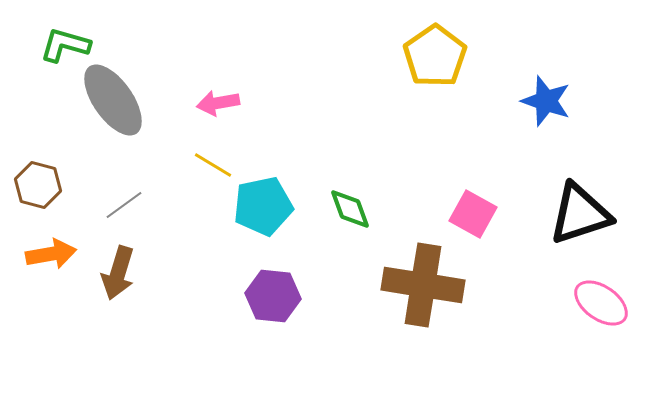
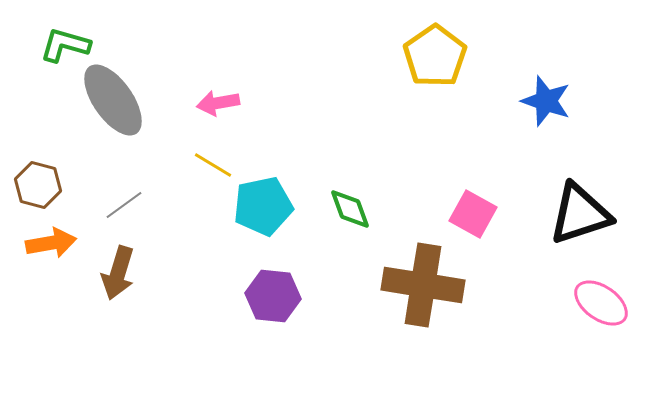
orange arrow: moved 11 px up
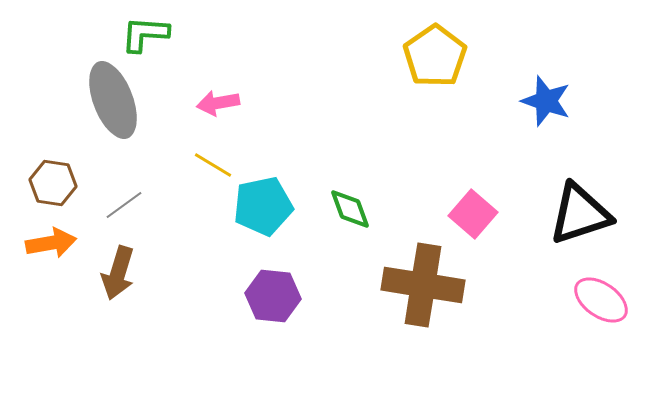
green L-shape: moved 80 px right, 11 px up; rotated 12 degrees counterclockwise
gray ellipse: rotated 14 degrees clockwise
brown hexagon: moved 15 px right, 2 px up; rotated 6 degrees counterclockwise
pink square: rotated 12 degrees clockwise
pink ellipse: moved 3 px up
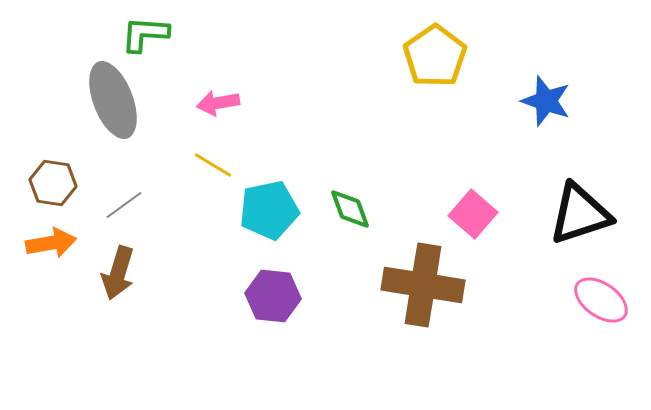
cyan pentagon: moved 6 px right, 4 px down
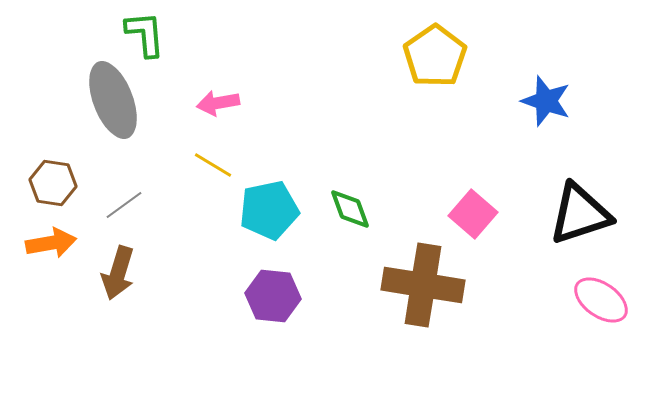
green L-shape: rotated 81 degrees clockwise
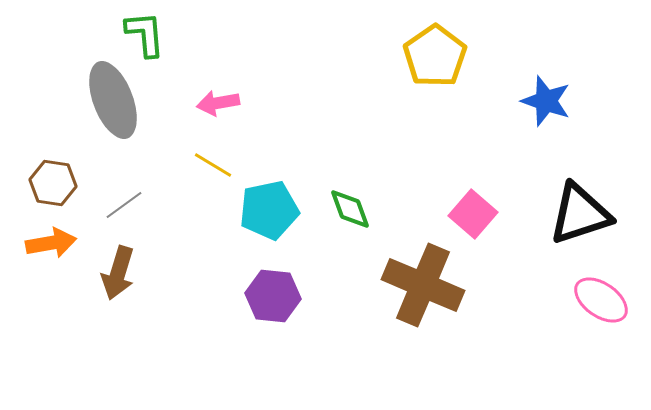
brown cross: rotated 14 degrees clockwise
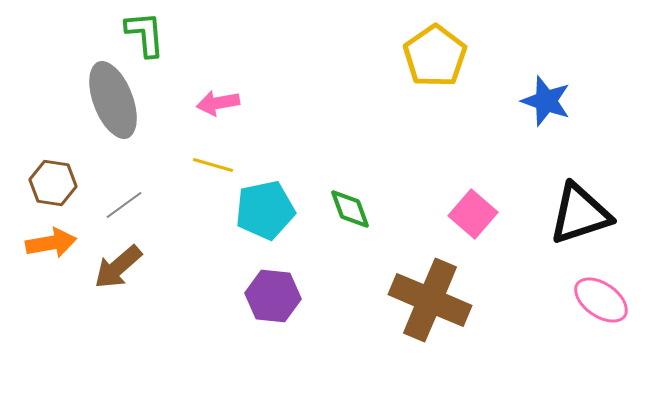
yellow line: rotated 15 degrees counterclockwise
cyan pentagon: moved 4 px left
brown arrow: moved 6 px up; rotated 32 degrees clockwise
brown cross: moved 7 px right, 15 px down
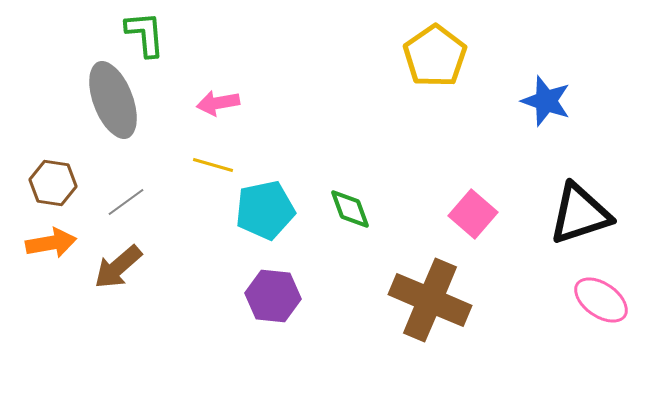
gray line: moved 2 px right, 3 px up
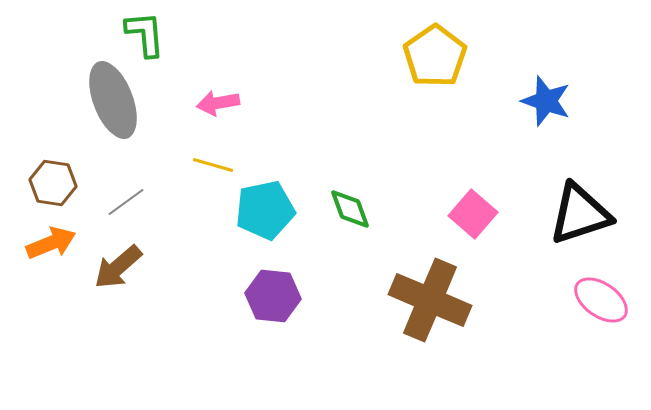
orange arrow: rotated 12 degrees counterclockwise
